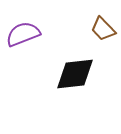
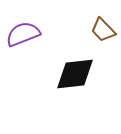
brown trapezoid: moved 1 px down
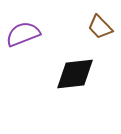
brown trapezoid: moved 3 px left, 3 px up
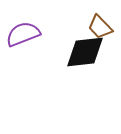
black diamond: moved 10 px right, 22 px up
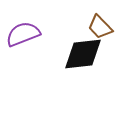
black diamond: moved 2 px left, 2 px down
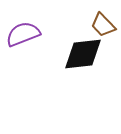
brown trapezoid: moved 3 px right, 2 px up
